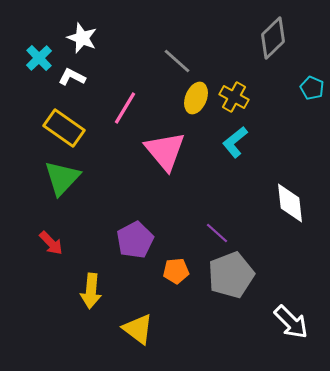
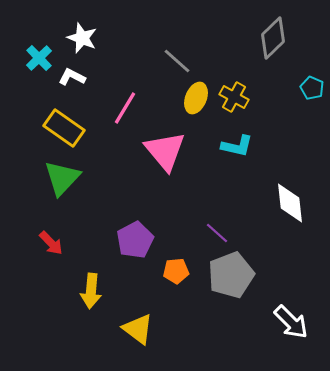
cyan L-shape: moved 2 px right, 4 px down; rotated 128 degrees counterclockwise
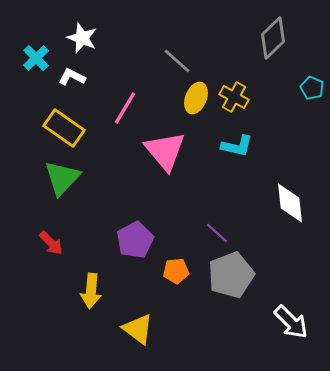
cyan cross: moved 3 px left
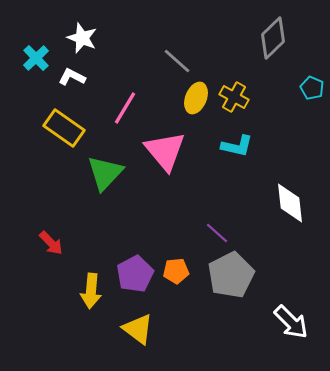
green triangle: moved 43 px right, 5 px up
purple pentagon: moved 34 px down
gray pentagon: rotated 6 degrees counterclockwise
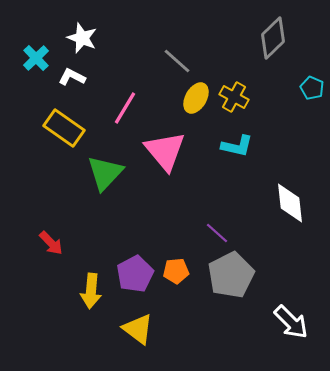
yellow ellipse: rotated 8 degrees clockwise
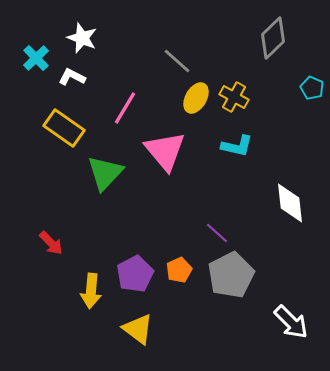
orange pentagon: moved 3 px right, 1 px up; rotated 20 degrees counterclockwise
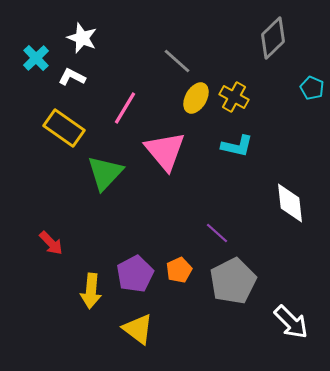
gray pentagon: moved 2 px right, 6 px down
